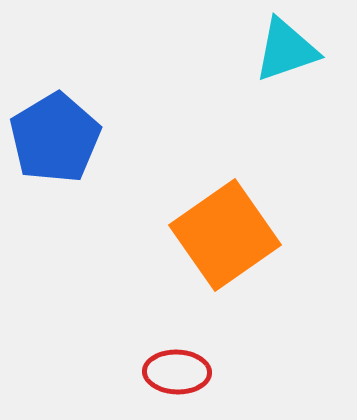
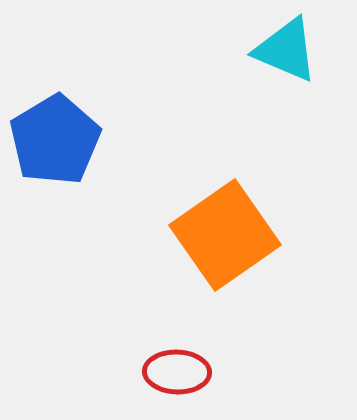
cyan triangle: rotated 42 degrees clockwise
blue pentagon: moved 2 px down
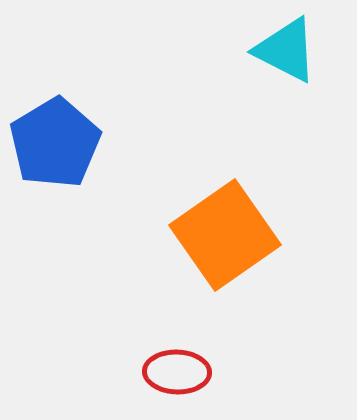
cyan triangle: rotated 4 degrees clockwise
blue pentagon: moved 3 px down
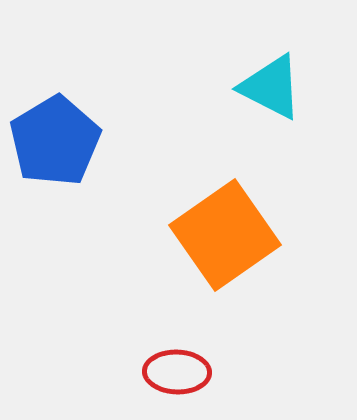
cyan triangle: moved 15 px left, 37 px down
blue pentagon: moved 2 px up
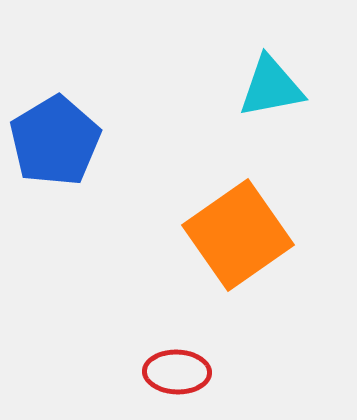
cyan triangle: rotated 38 degrees counterclockwise
orange square: moved 13 px right
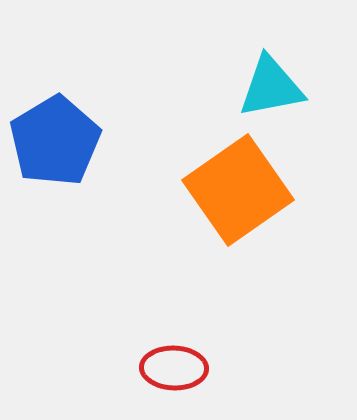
orange square: moved 45 px up
red ellipse: moved 3 px left, 4 px up
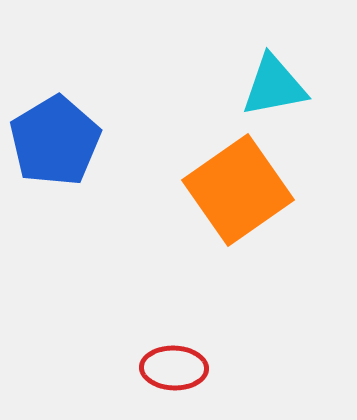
cyan triangle: moved 3 px right, 1 px up
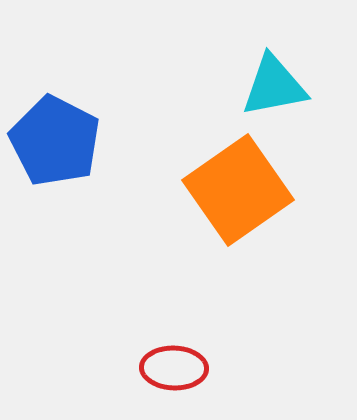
blue pentagon: rotated 14 degrees counterclockwise
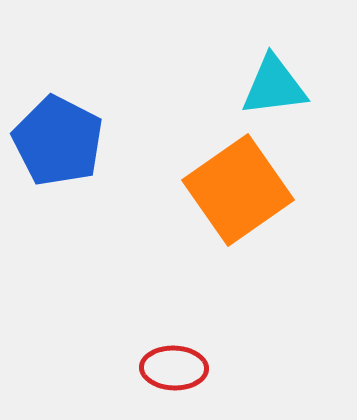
cyan triangle: rotated 4 degrees clockwise
blue pentagon: moved 3 px right
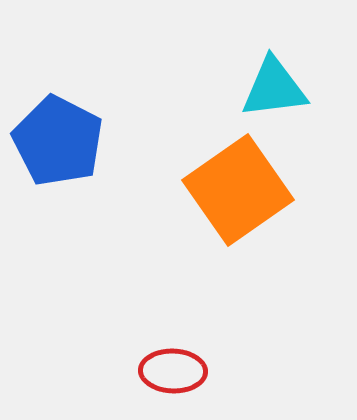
cyan triangle: moved 2 px down
red ellipse: moved 1 px left, 3 px down
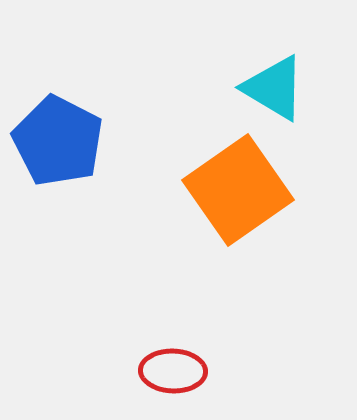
cyan triangle: rotated 38 degrees clockwise
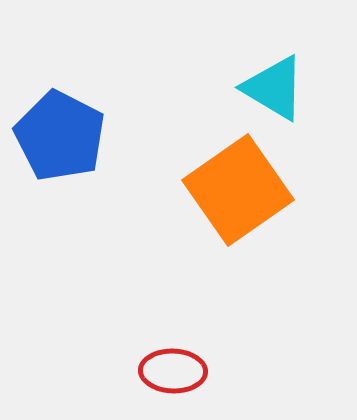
blue pentagon: moved 2 px right, 5 px up
